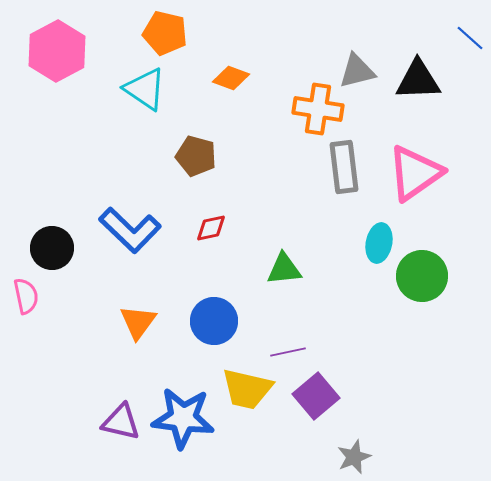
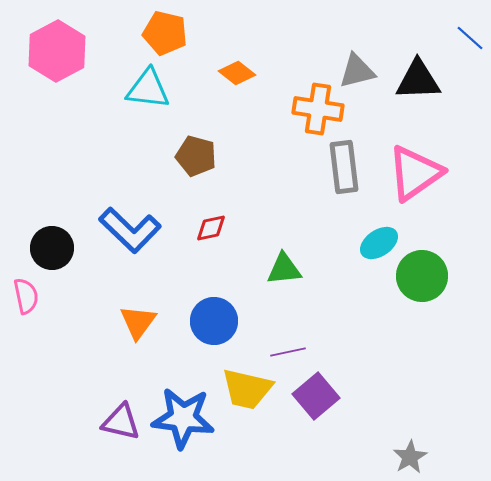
orange diamond: moved 6 px right, 5 px up; rotated 18 degrees clockwise
cyan triangle: moved 3 px right; rotated 27 degrees counterclockwise
cyan ellipse: rotated 45 degrees clockwise
gray star: moved 56 px right; rotated 8 degrees counterclockwise
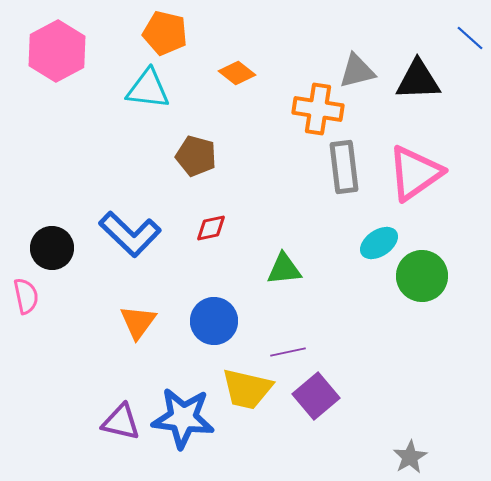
blue L-shape: moved 4 px down
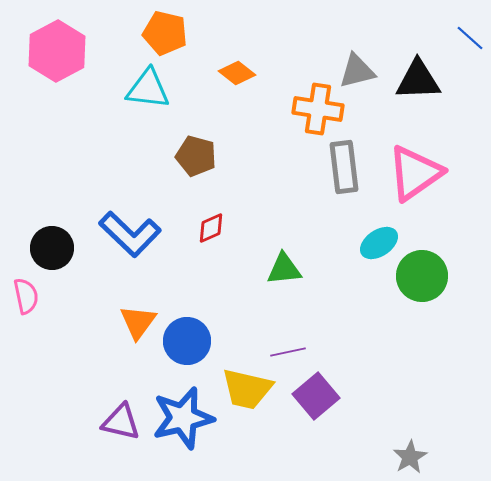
red diamond: rotated 12 degrees counterclockwise
blue circle: moved 27 px left, 20 px down
blue star: rotated 20 degrees counterclockwise
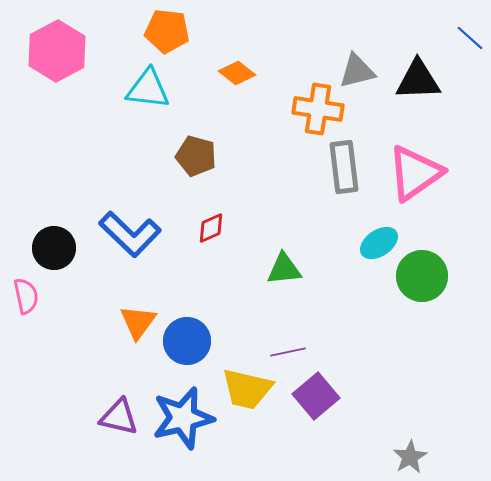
orange pentagon: moved 2 px right, 2 px up; rotated 6 degrees counterclockwise
black circle: moved 2 px right
purple triangle: moved 2 px left, 5 px up
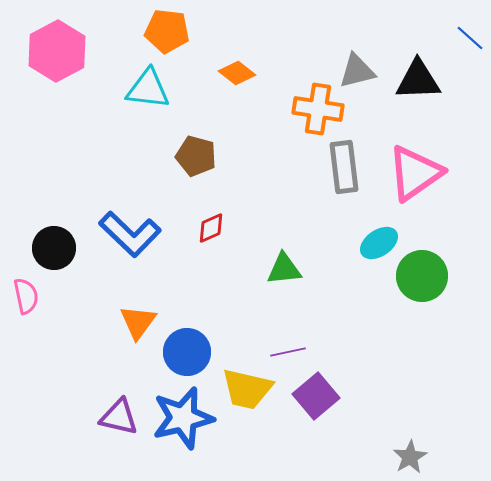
blue circle: moved 11 px down
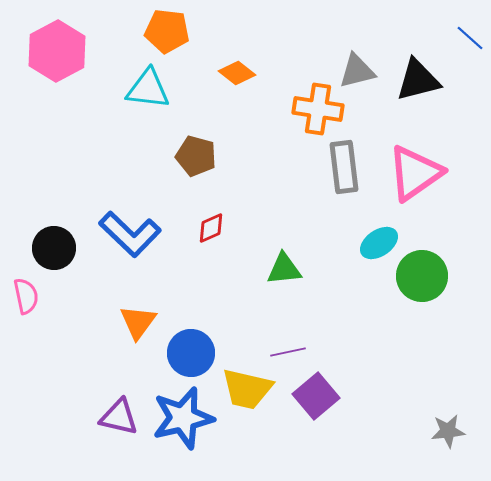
black triangle: rotated 12 degrees counterclockwise
blue circle: moved 4 px right, 1 px down
gray star: moved 38 px right, 26 px up; rotated 24 degrees clockwise
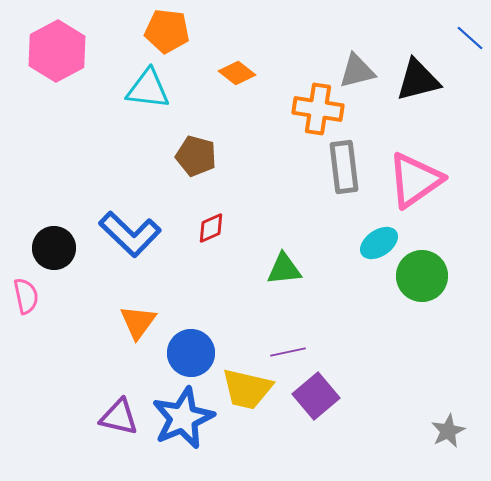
pink triangle: moved 7 px down
blue star: rotated 10 degrees counterclockwise
gray star: rotated 20 degrees counterclockwise
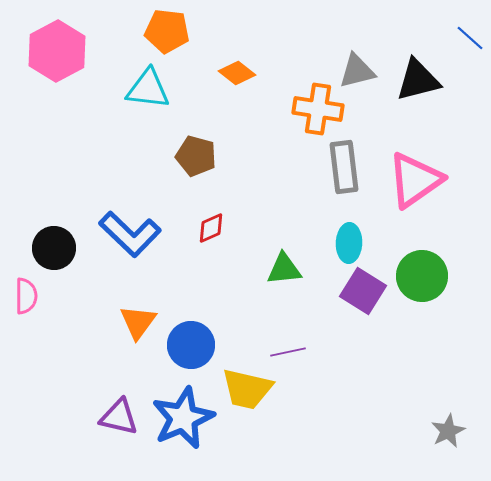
cyan ellipse: moved 30 px left; rotated 54 degrees counterclockwise
pink semicircle: rotated 12 degrees clockwise
blue circle: moved 8 px up
purple square: moved 47 px right, 105 px up; rotated 18 degrees counterclockwise
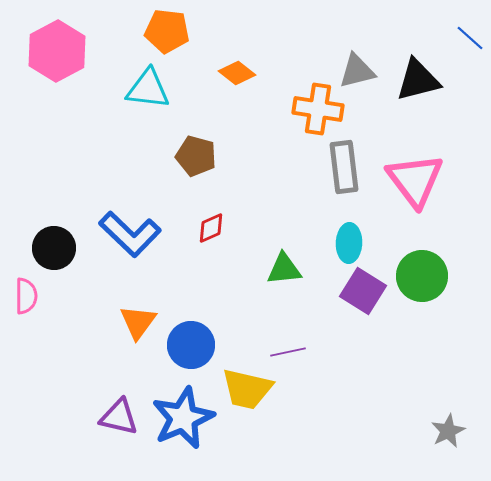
pink triangle: rotated 32 degrees counterclockwise
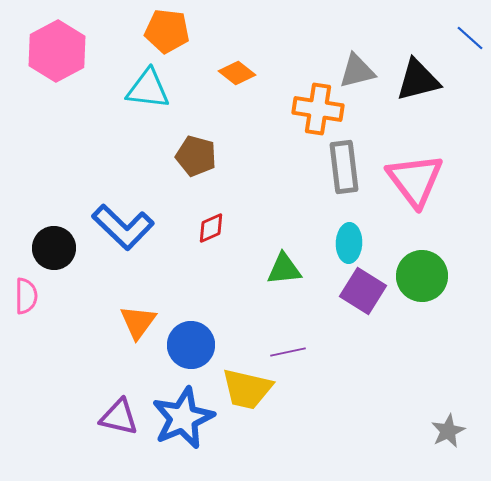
blue L-shape: moved 7 px left, 7 px up
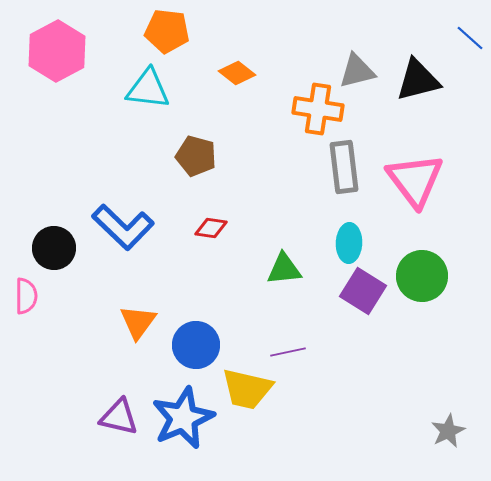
red diamond: rotated 32 degrees clockwise
blue circle: moved 5 px right
